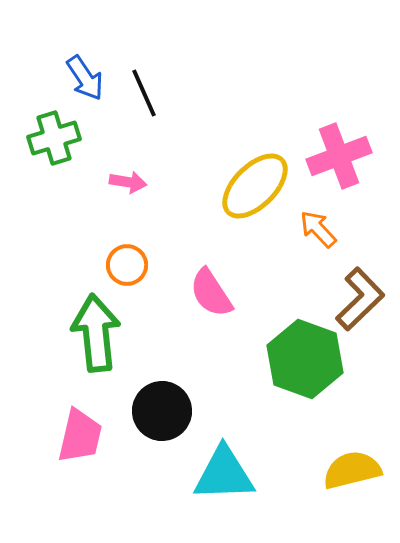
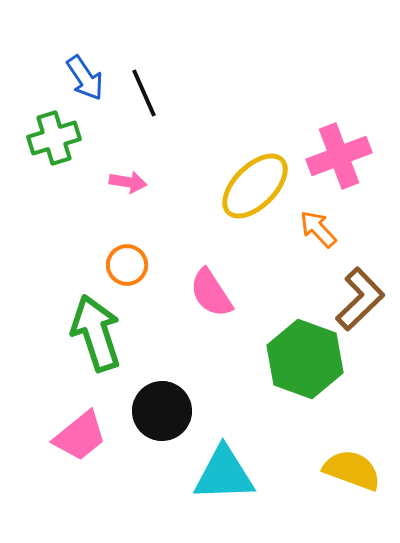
green arrow: rotated 12 degrees counterclockwise
pink trapezoid: rotated 38 degrees clockwise
yellow semicircle: rotated 34 degrees clockwise
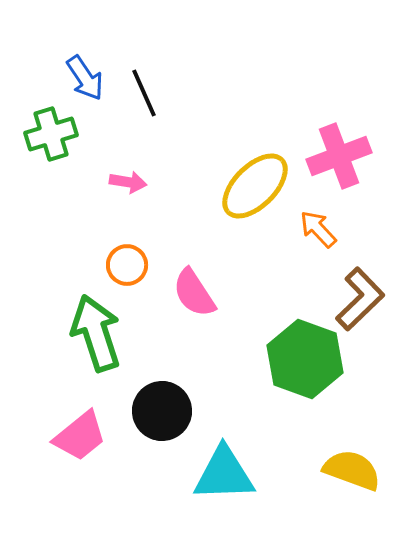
green cross: moved 3 px left, 4 px up
pink semicircle: moved 17 px left
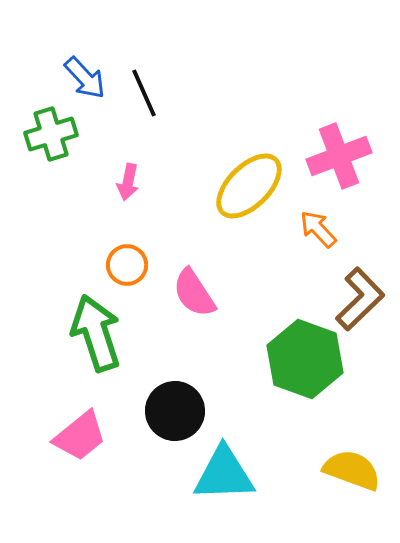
blue arrow: rotated 9 degrees counterclockwise
pink arrow: rotated 93 degrees clockwise
yellow ellipse: moved 6 px left
black circle: moved 13 px right
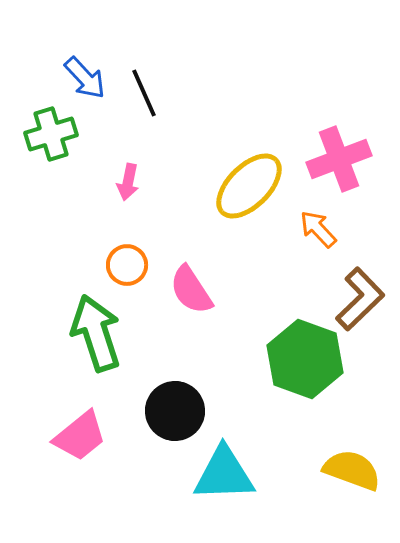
pink cross: moved 3 px down
pink semicircle: moved 3 px left, 3 px up
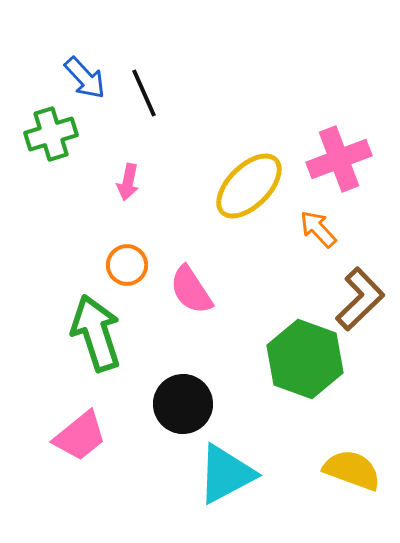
black circle: moved 8 px right, 7 px up
cyan triangle: moved 2 px right; rotated 26 degrees counterclockwise
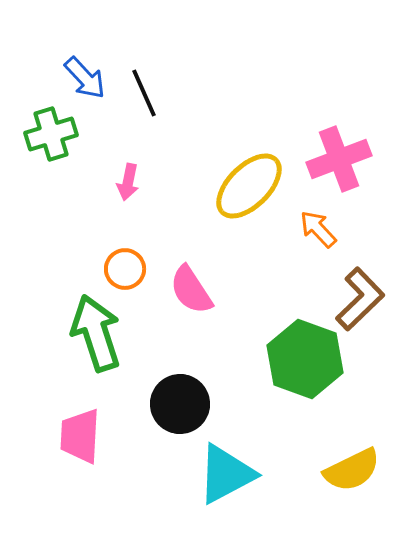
orange circle: moved 2 px left, 4 px down
black circle: moved 3 px left
pink trapezoid: rotated 132 degrees clockwise
yellow semicircle: rotated 134 degrees clockwise
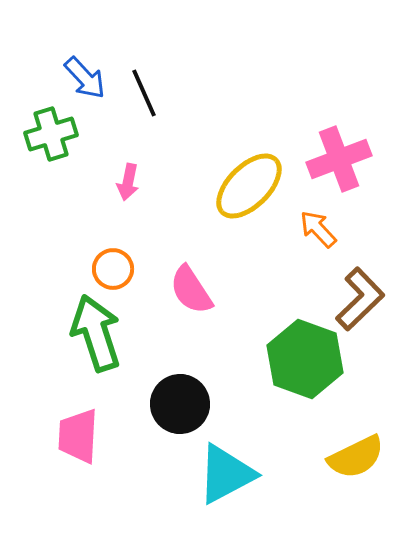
orange circle: moved 12 px left
pink trapezoid: moved 2 px left
yellow semicircle: moved 4 px right, 13 px up
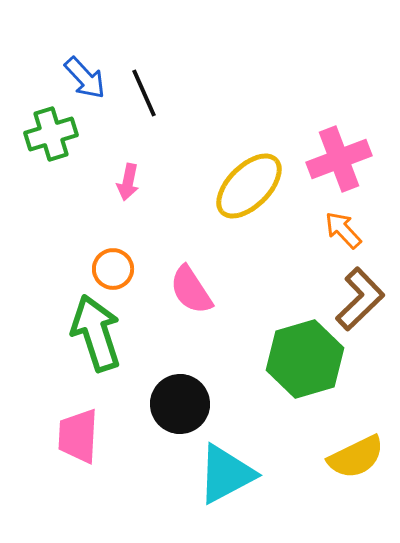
orange arrow: moved 25 px right, 1 px down
green hexagon: rotated 24 degrees clockwise
